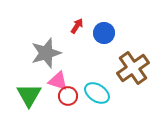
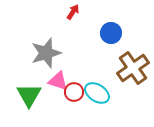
red arrow: moved 4 px left, 14 px up
blue circle: moved 7 px right
red circle: moved 6 px right, 4 px up
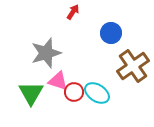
brown cross: moved 2 px up
green triangle: moved 2 px right, 2 px up
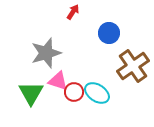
blue circle: moved 2 px left
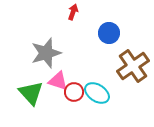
red arrow: rotated 14 degrees counterclockwise
green triangle: rotated 12 degrees counterclockwise
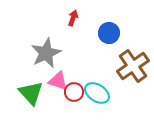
red arrow: moved 6 px down
gray star: rotated 8 degrees counterclockwise
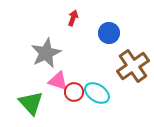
green triangle: moved 10 px down
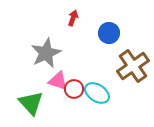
red circle: moved 3 px up
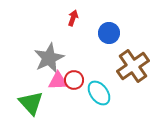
gray star: moved 3 px right, 5 px down
pink triangle: rotated 20 degrees counterclockwise
red circle: moved 9 px up
cyan ellipse: moved 2 px right; rotated 20 degrees clockwise
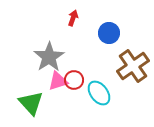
gray star: moved 1 px up; rotated 8 degrees counterclockwise
pink triangle: rotated 15 degrees counterclockwise
